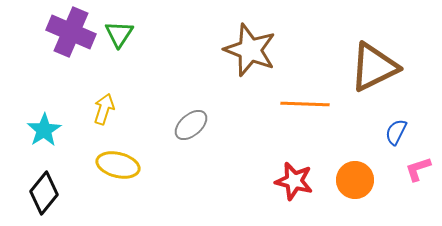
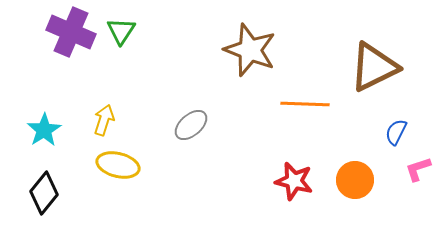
green triangle: moved 2 px right, 3 px up
yellow arrow: moved 11 px down
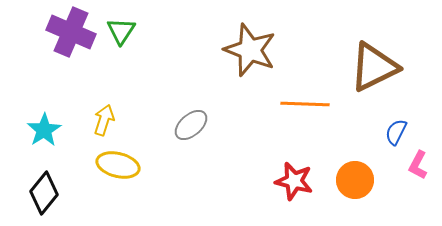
pink L-shape: moved 4 px up; rotated 44 degrees counterclockwise
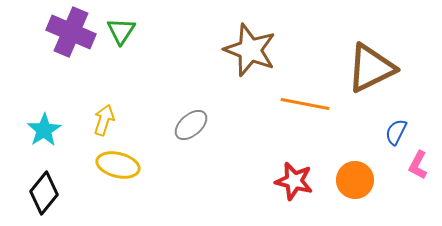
brown triangle: moved 3 px left, 1 px down
orange line: rotated 9 degrees clockwise
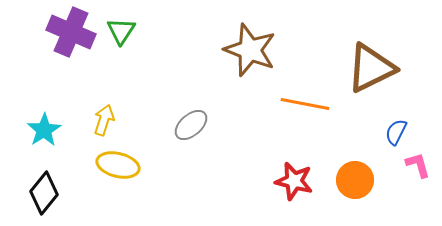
pink L-shape: rotated 136 degrees clockwise
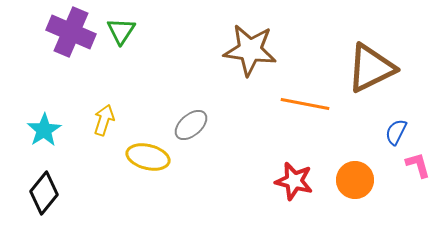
brown star: rotated 14 degrees counterclockwise
yellow ellipse: moved 30 px right, 8 px up
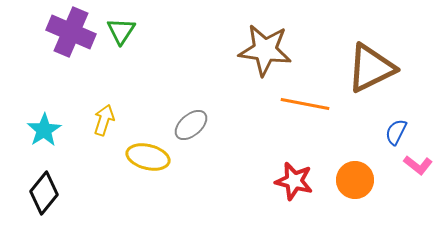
brown star: moved 15 px right
pink L-shape: rotated 144 degrees clockwise
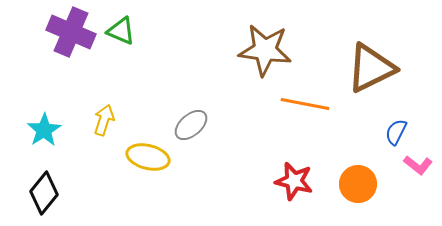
green triangle: rotated 40 degrees counterclockwise
orange circle: moved 3 px right, 4 px down
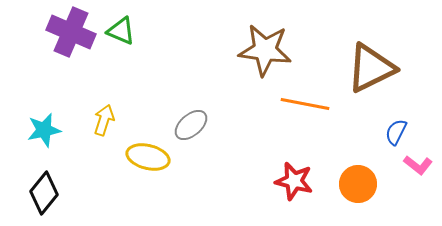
cyan star: rotated 20 degrees clockwise
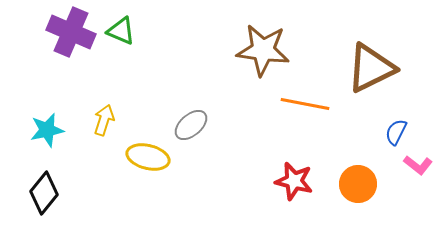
brown star: moved 2 px left
cyan star: moved 3 px right
